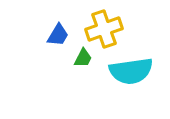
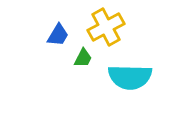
yellow cross: moved 2 px right, 2 px up; rotated 9 degrees counterclockwise
cyan semicircle: moved 1 px left, 6 px down; rotated 9 degrees clockwise
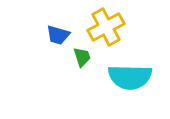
blue trapezoid: rotated 75 degrees clockwise
green trapezoid: moved 1 px left, 1 px up; rotated 45 degrees counterclockwise
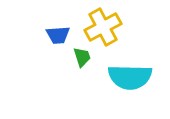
yellow cross: moved 3 px left
blue trapezoid: rotated 20 degrees counterclockwise
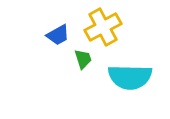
blue trapezoid: rotated 25 degrees counterclockwise
green trapezoid: moved 1 px right, 2 px down
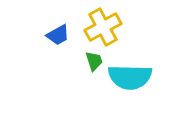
green trapezoid: moved 11 px right, 2 px down
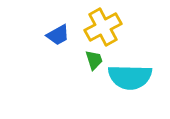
green trapezoid: moved 1 px up
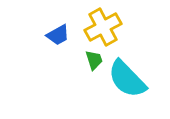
cyan semicircle: moved 3 px left, 2 px down; rotated 45 degrees clockwise
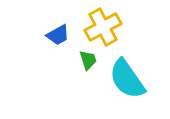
green trapezoid: moved 6 px left
cyan semicircle: rotated 9 degrees clockwise
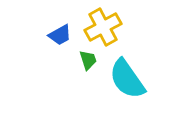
blue trapezoid: moved 2 px right
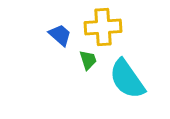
yellow cross: rotated 24 degrees clockwise
blue trapezoid: rotated 110 degrees counterclockwise
